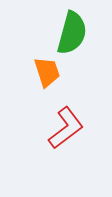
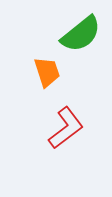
green semicircle: moved 9 px right, 1 px down; rotated 36 degrees clockwise
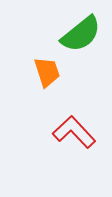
red L-shape: moved 8 px right, 4 px down; rotated 96 degrees counterclockwise
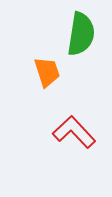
green semicircle: rotated 42 degrees counterclockwise
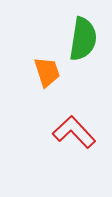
green semicircle: moved 2 px right, 5 px down
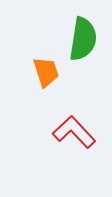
orange trapezoid: moved 1 px left
